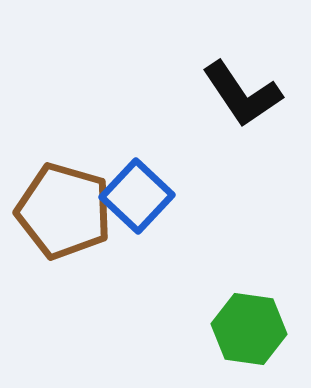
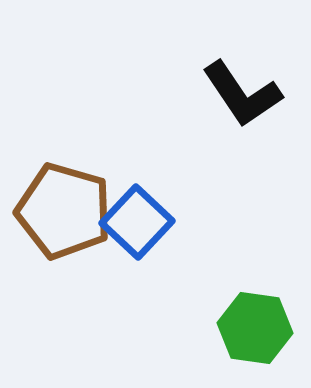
blue square: moved 26 px down
green hexagon: moved 6 px right, 1 px up
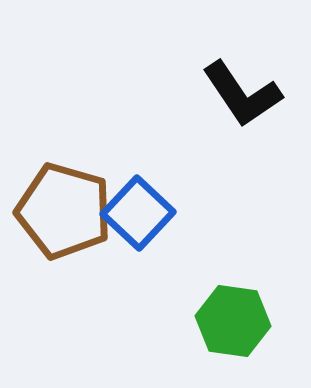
blue square: moved 1 px right, 9 px up
green hexagon: moved 22 px left, 7 px up
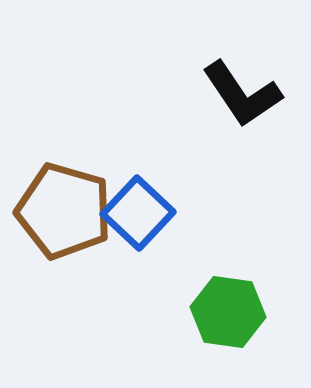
green hexagon: moved 5 px left, 9 px up
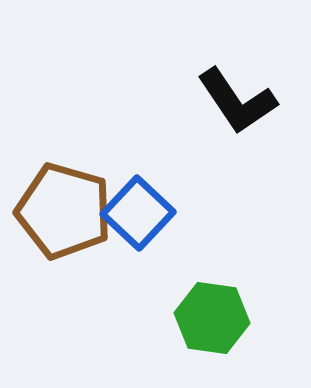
black L-shape: moved 5 px left, 7 px down
green hexagon: moved 16 px left, 6 px down
